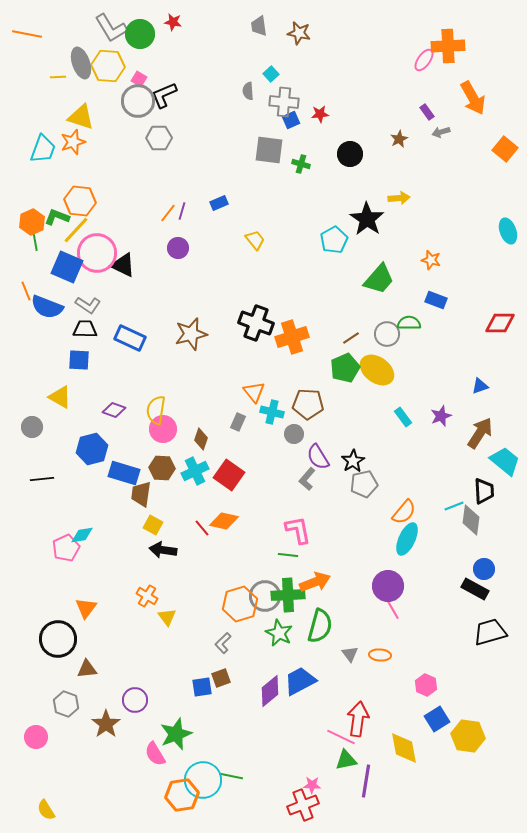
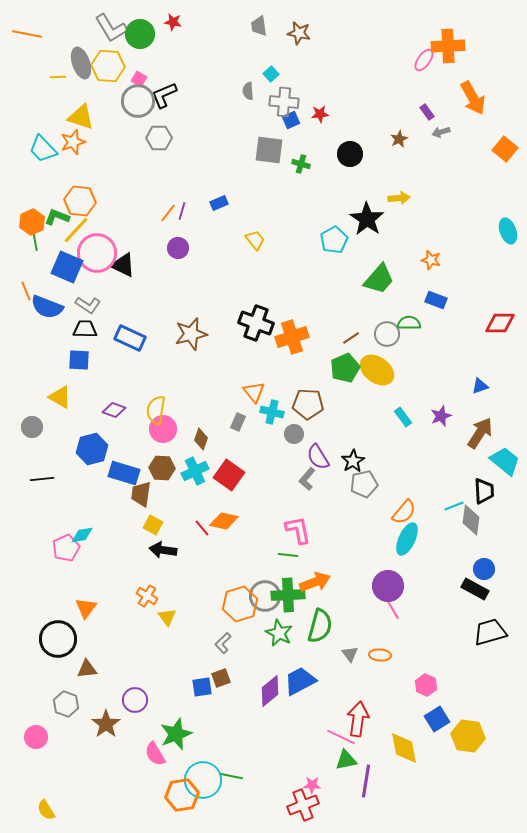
cyan trapezoid at (43, 149): rotated 116 degrees clockwise
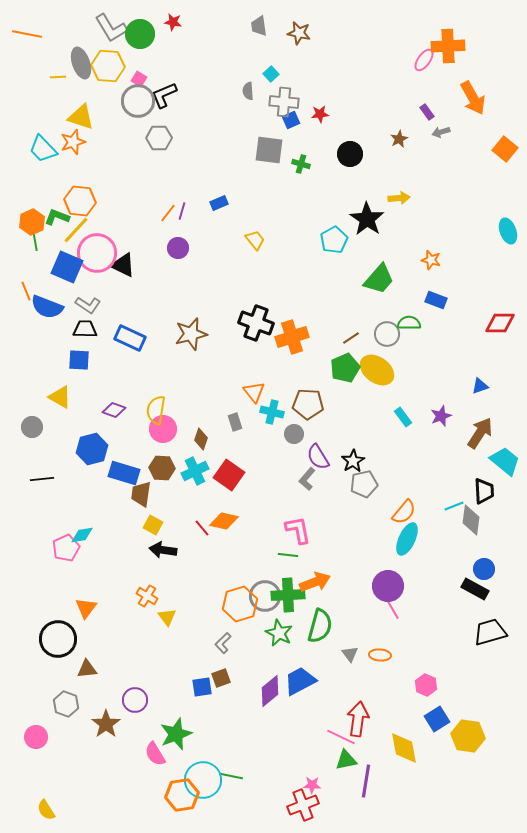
gray rectangle at (238, 422): moved 3 px left; rotated 42 degrees counterclockwise
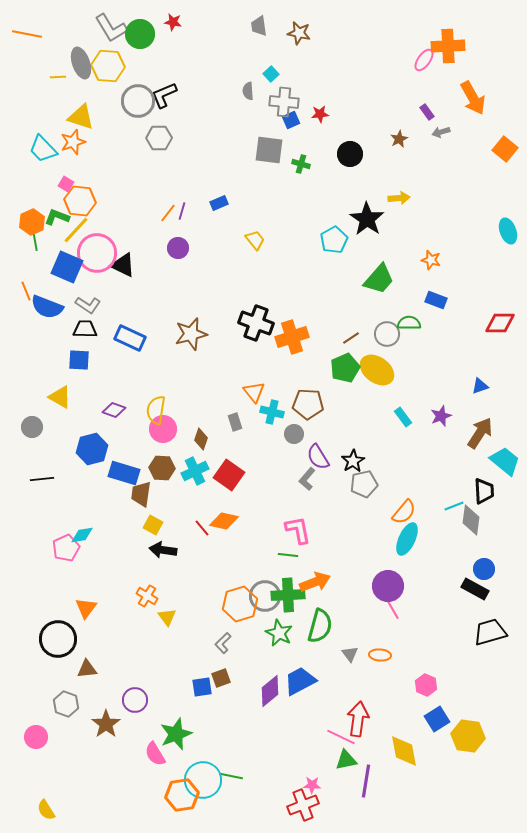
pink square at (139, 79): moved 73 px left, 105 px down
yellow diamond at (404, 748): moved 3 px down
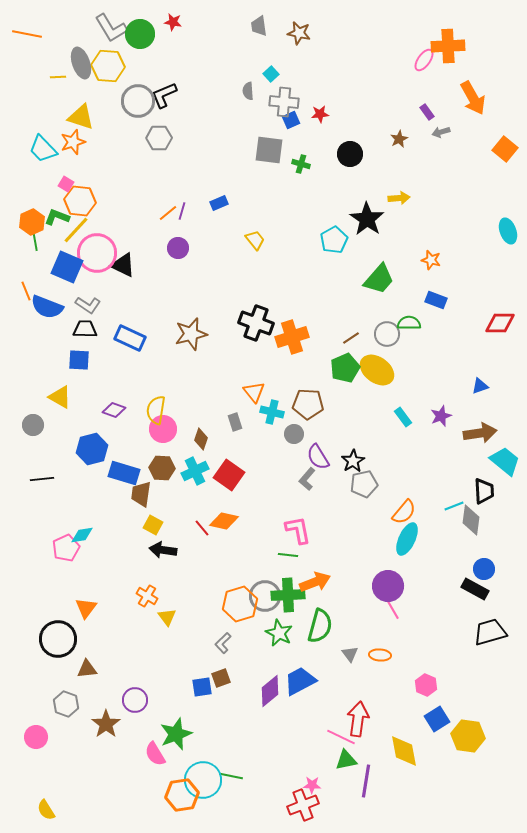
orange line at (168, 213): rotated 12 degrees clockwise
gray circle at (32, 427): moved 1 px right, 2 px up
brown arrow at (480, 433): rotated 48 degrees clockwise
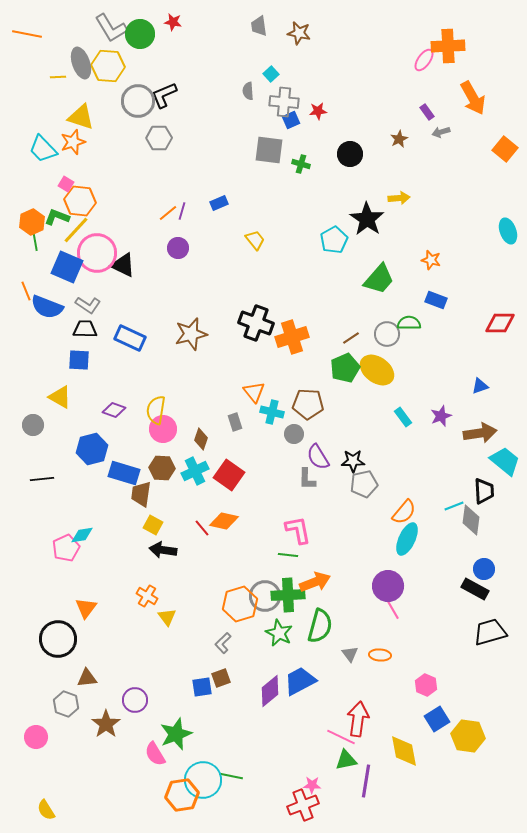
red star at (320, 114): moved 2 px left, 3 px up
black star at (353, 461): rotated 30 degrees clockwise
gray L-shape at (307, 479): rotated 40 degrees counterclockwise
brown triangle at (87, 669): moved 9 px down
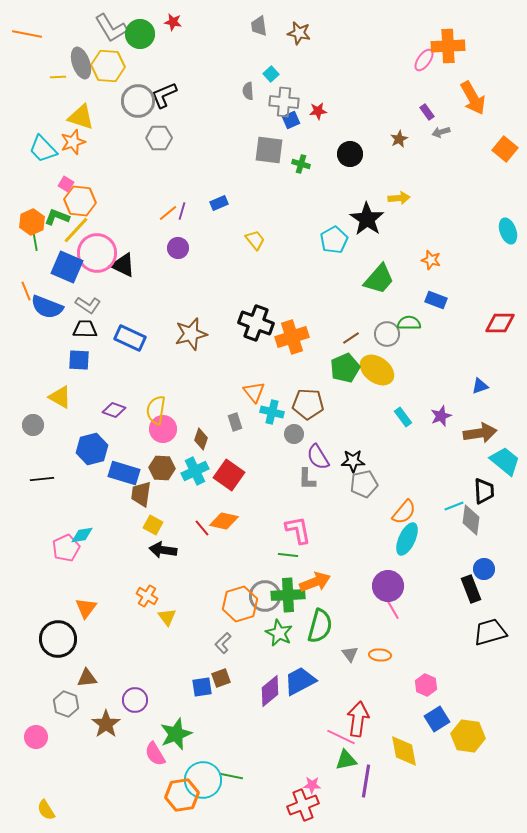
black rectangle at (475, 589): moved 4 px left; rotated 40 degrees clockwise
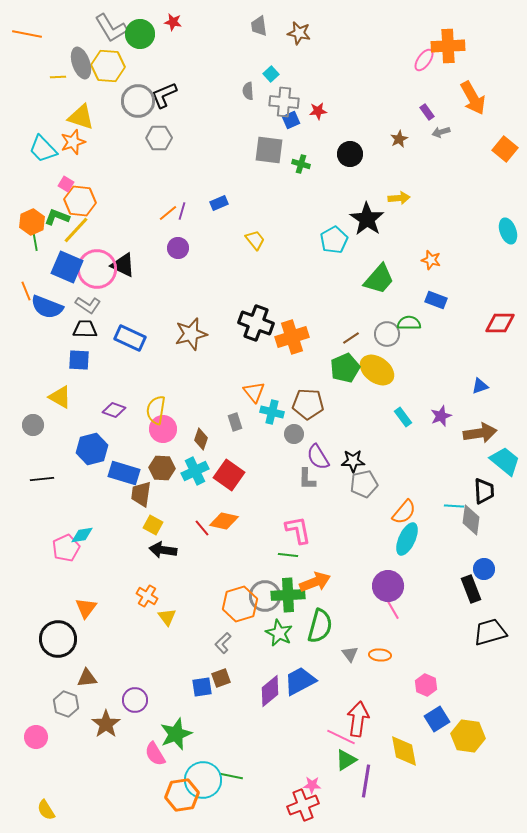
pink circle at (97, 253): moved 16 px down
cyan line at (454, 506): rotated 24 degrees clockwise
green triangle at (346, 760): rotated 20 degrees counterclockwise
